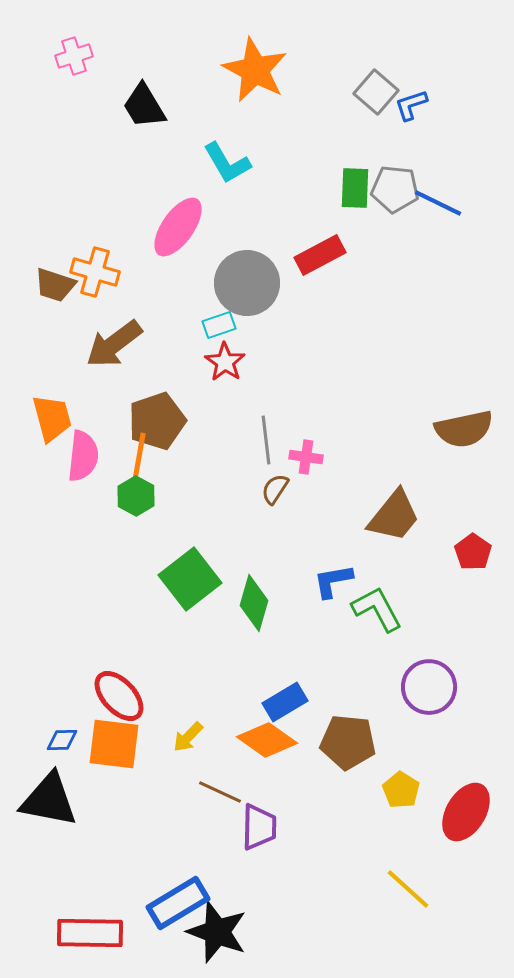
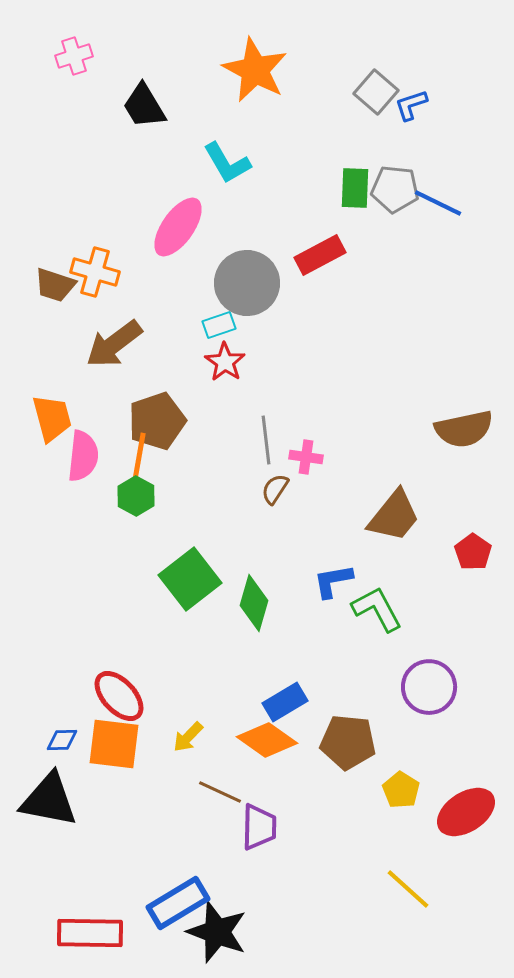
red ellipse at (466, 812): rotated 26 degrees clockwise
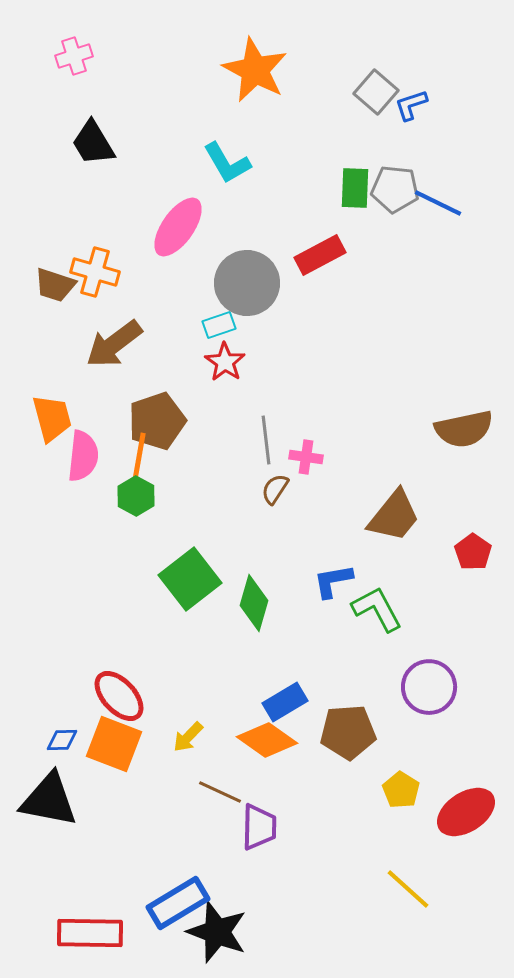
black trapezoid at (144, 106): moved 51 px left, 37 px down
brown pentagon at (348, 742): moved 10 px up; rotated 10 degrees counterclockwise
orange square at (114, 744): rotated 14 degrees clockwise
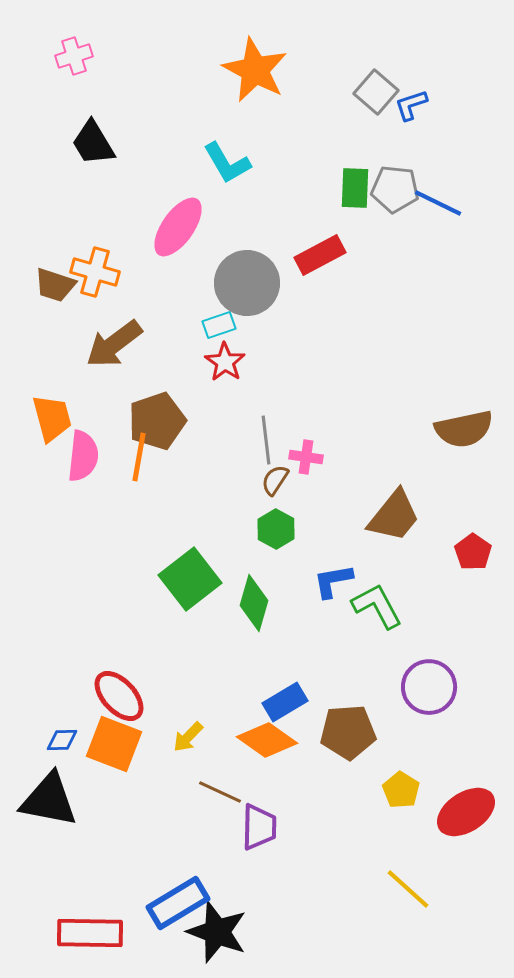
brown semicircle at (275, 489): moved 9 px up
green hexagon at (136, 496): moved 140 px right, 33 px down
green L-shape at (377, 609): moved 3 px up
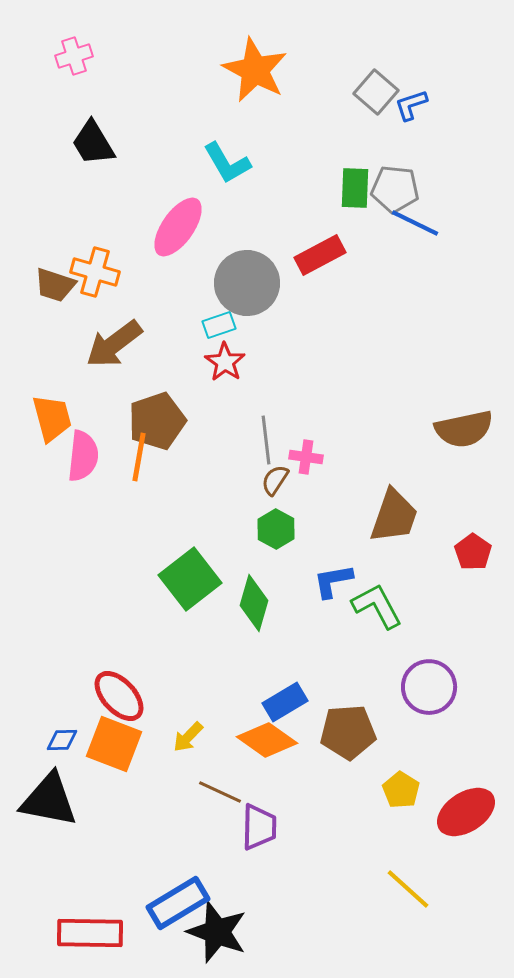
blue line at (438, 203): moved 23 px left, 20 px down
brown trapezoid at (394, 516): rotated 20 degrees counterclockwise
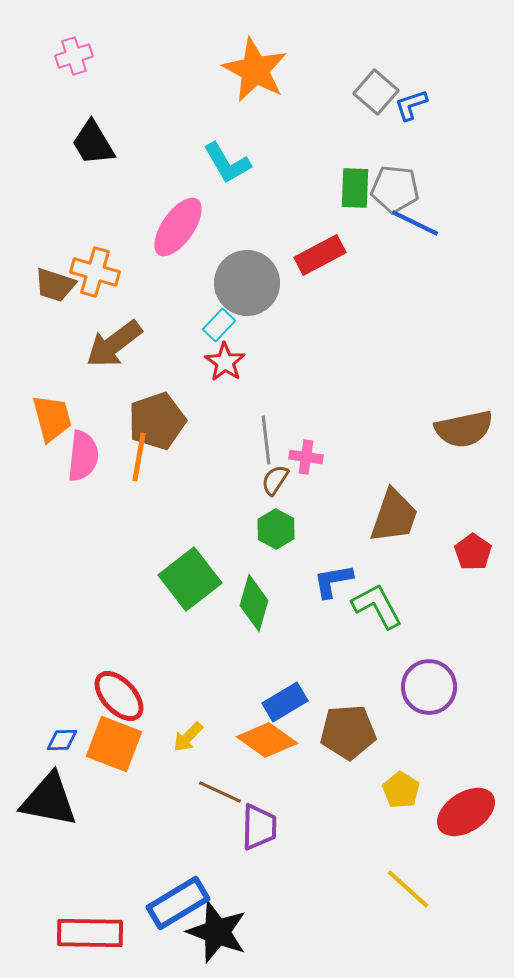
cyan rectangle at (219, 325): rotated 28 degrees counterclockwise
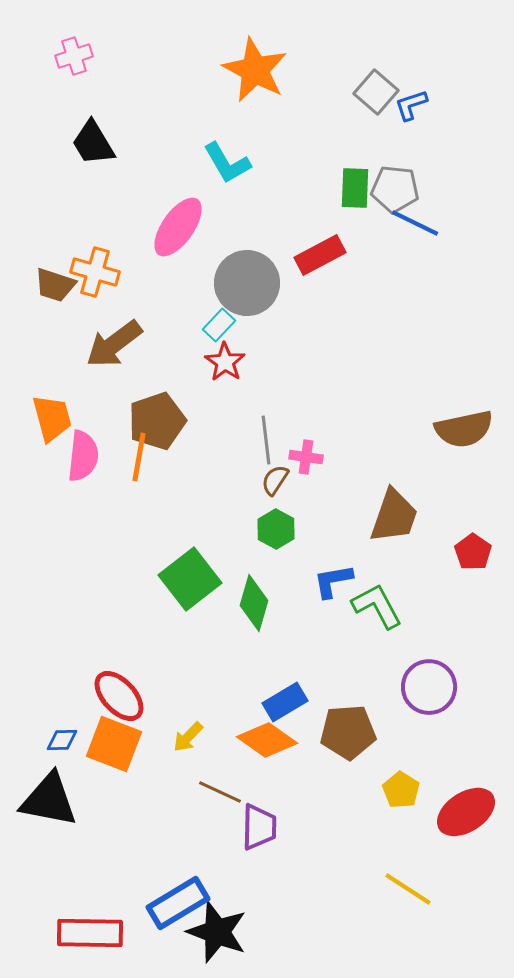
yellow line at (408, 889): rotated 9 degrees counterclockwise
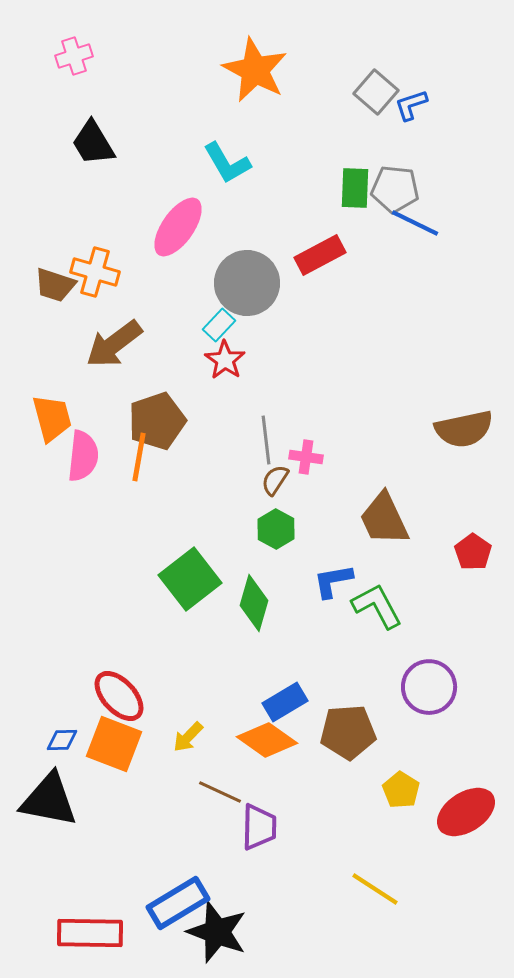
red star at (225, 362): moved 2 px up
brown trapezoid at (394, 516): moved 10 px left, 3 px down; rotated 136 degrees clockwise
yellow line at (408, 889): moved 33 px left
